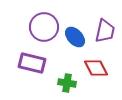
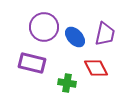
purple trapezoid: moved 3 px down
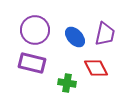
purple circle: moved 9 px left, 3 px down
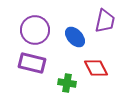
purple trapezoid: moved 13 px up
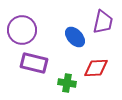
purple trapezoid: moved 2 px left, 1 px down
purple circle: moved 13 px left
purple rectangle: moved 2 px right
red diamond: rotated 65 degrees counterclockwise
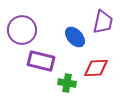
purple rectangle: moved 7 px right, 2 px up
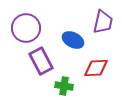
purple circle: moved 4 px right, 2 px up
blue ellipse: moved 2 px left, 3 px down; rotated 20 degrees counterclockwise
purple rectangle: rotated 48 degrees clockwise
green cross: moved 3 px left, 3 px down
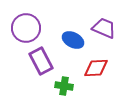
purple trapezoid: moved 1 px right, 6 px down; rotated 80 degrees counterclockwise
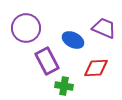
purple rectangle: moved 6 px right
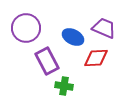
blue ellipse: moved 3 px up
red diamond: moved 10 px up
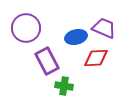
blue ellipse: moved 3 px right; rotated 40 degrees counterclockwise
